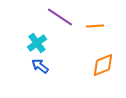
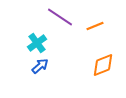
orange line: rotated 18 degrees counterclockwise
blue arrow: rotated 102 degrees clockwise
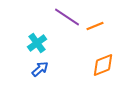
purple line: moved 7 px right
blue arrow: moved 3 px down
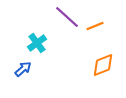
purple line: rotated 8 degrees clockwise
blue arrow: moved 17 px left
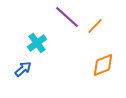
orange line: rotated 24 degrees counterclockwise
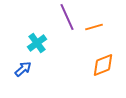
purple line: rotated 24 degrees clockwise
orange line: moved 1 px left, 1 px down; rotated 30 degrees clockwise
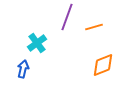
purple line: rotated 44 degrees clockwise
blue arrow: rotated 36 degrees counterclockwise
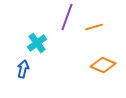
orange diamond: rotated 45 degrees clockwise
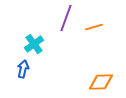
purple line: moved 1 px left, 1 px down
cyan cross: moved 3 px left, 1 px down
orange diamond: moved 2 px left, 17 px down; rotated 25 degrees counterclockwise
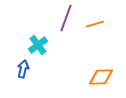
orange line: moved 1 px right, 3 px up
cyan cross: moved 4 px right, 1 px down
orange diamond: moved 5 px up
